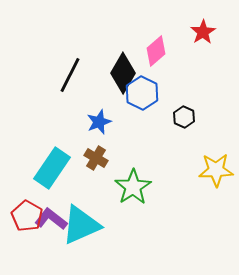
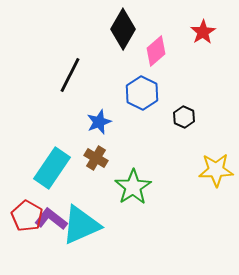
black diamond: moved 44 px up
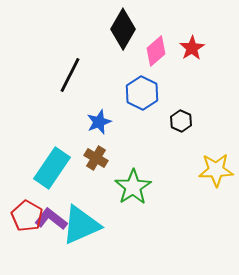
red star: moved 11 px left, 16 px down
black hexagon: moved 3 px left, 4 px down
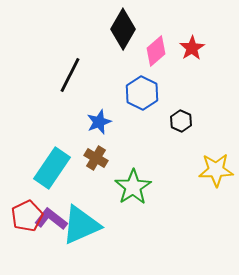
red pentagon: rotated 16 degrees clockwise
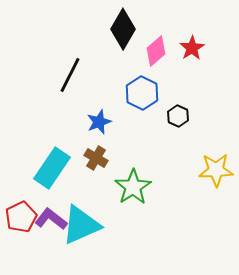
black hexagon: moved 3 px left, 5 px up
red pentagon: moved 6 px left, 1 px down
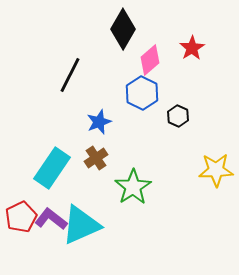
pink diamond: moved 6 px left, 9 px down
brown cross: rotated 25 degrees clockwise
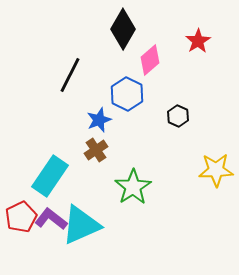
red star: moved 6 px right, 7 px up
blue hexagon: moved 15 px left, 1 px down
blue star: moved 2 px up
brown cross: moved 8 px up
cyan rectangle: moved 2 px left, 8 px down
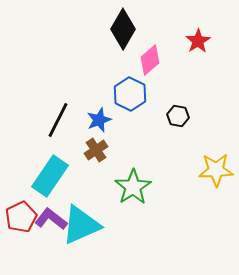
black line: moved 12 px left, 45 px down
blue hexagon: moved 3 px right
black hexagon: rotated 15 degrees counterclockwise
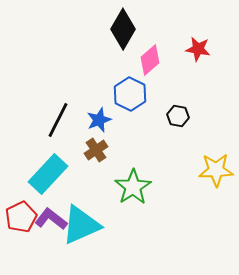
red star: moved 8 px down; rotated 30 degrees counterclockwise
cyan rectangle: moved 2 px left, 2 px up; rotated 9 degrees clockwise
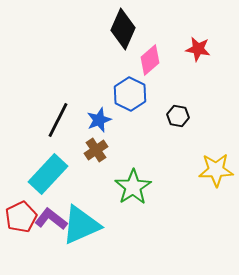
black diamond: rotated 6 degrees counterclockwise
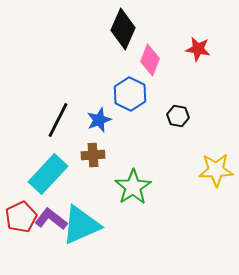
pink diamond: rotated 28 degrees counterclockwise
brown cross: moved 3 px left, 5 px down; rotated 30 degrees clockwise
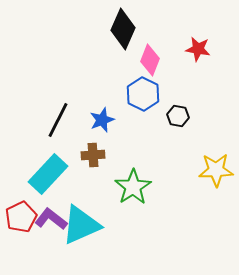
blue hexagon: moved 13 px right
blue star: moved 3 px right
